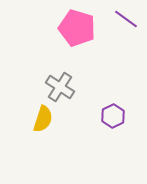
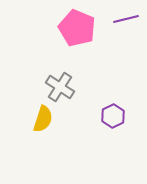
purple line: rotated 50 degrees counterclockwise
pink pentagon: rotated 6 degrees clockwise
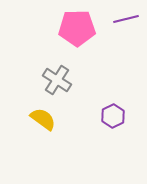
pink pentagon: rotated 24 degrees counterclockwise
gray cross: moved 3 px left, 7 px up
yellow semicircle: rotated 72 degrees counterclockwise
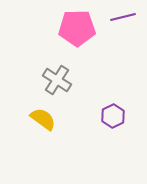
purple line: moved 3 px left, 2 px up
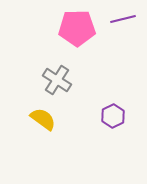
purple line: moved 2 px down
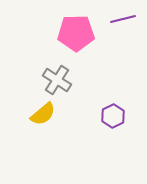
pink pentagon: moved 1 px left, 5 px down
yellow semicircle: moved 5 px up; rotated 104 degrees clockwise
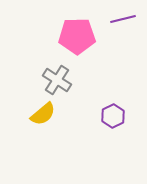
pink pentagon: moved 1 px right, 3 px down
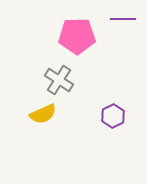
purple line: rotated 15 degrees clockwise
gray cross: moved 2 px right
yellow semicircle: rotated 16 degrees clockwise
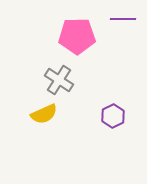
yellow semicircle: moved 1 px right
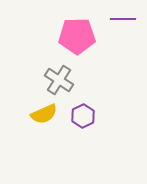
purple hexagon: moved 30 px left
